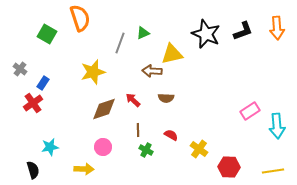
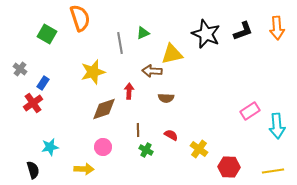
gray line: rotated 30 degrees counterclockwise
red arrow: moved 4 px left, 9 px up; rotated 49 degrees clockwise
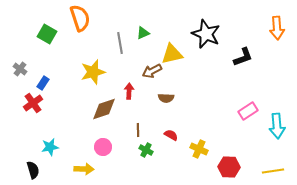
black L-shape: moved 26 px down
brown arrow: rotated 30 degrees counterclockwise
pink rectangle: moved 2 px left
yellow cross: rotated 12 degrees counterclockwise
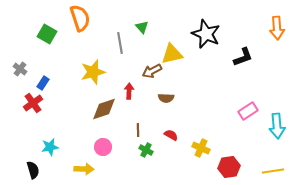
green triangle: moved 1 px left, 6 px up; rotated 48 degrees counterclockwise
yellow cross: moved 2 px right, 1 px up
red hexagon: rotated 10 degrees counterclockwise
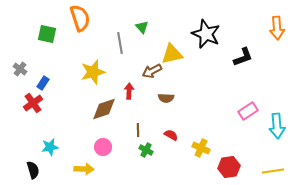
green square: rotated 18 degrees counterclockwise
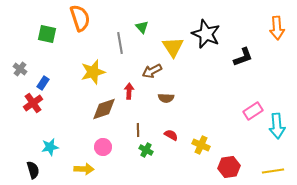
yellow triangle: moved 1 px right, 7 px up; rotated 50 degrees counterclockwise
pink rectangle: moved 5 px right
yellow cross: moved 3 px up
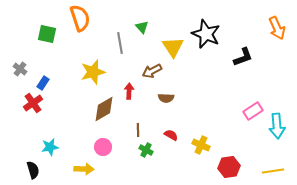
orange arrow: rotated 20 degrees counterclockwise
brown diamond: rotated 12 degrees counterclockwise
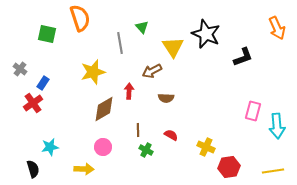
pink rectangle: rotated 42 degrees counterclockwise
yellow cross: moved 5 px right, 2 px down
black semicircle: moved 1 px up
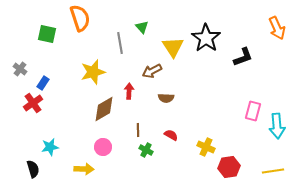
black star: moved 4 px down; rotated 12 degrees clockwise
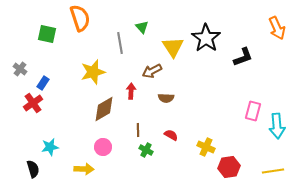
red arrow: moved 2 px right
